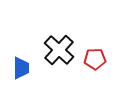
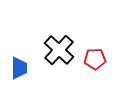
blue trapezoid: moved 2 px left
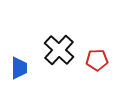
red pentagon: moved 2 px right, 1 px down
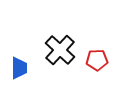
black cross: moved 1 px right
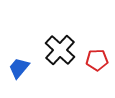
blue trapezoid: rotated 140 degrees counterclockwise
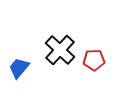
red pentagon: moved 3 px left
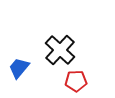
red pentagon: moved 18 px left, 21 px down
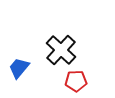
black cross: moved 1 px right
